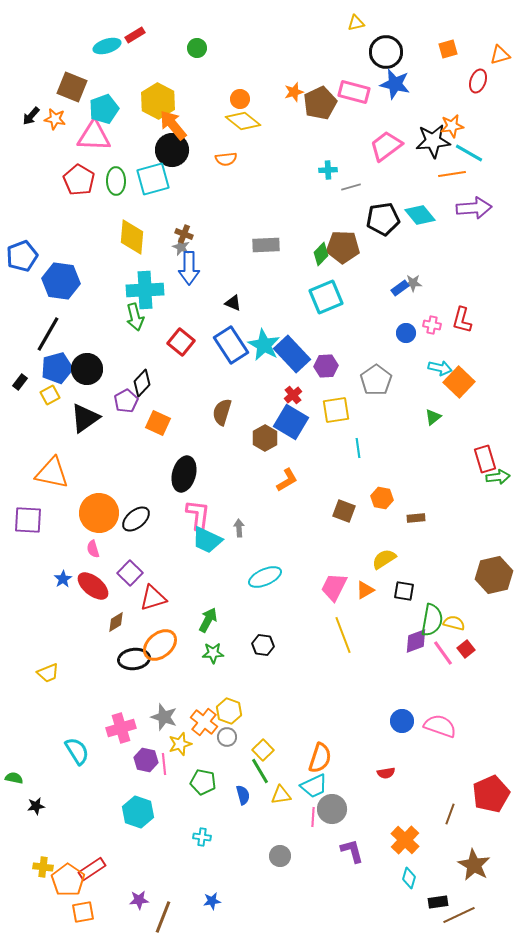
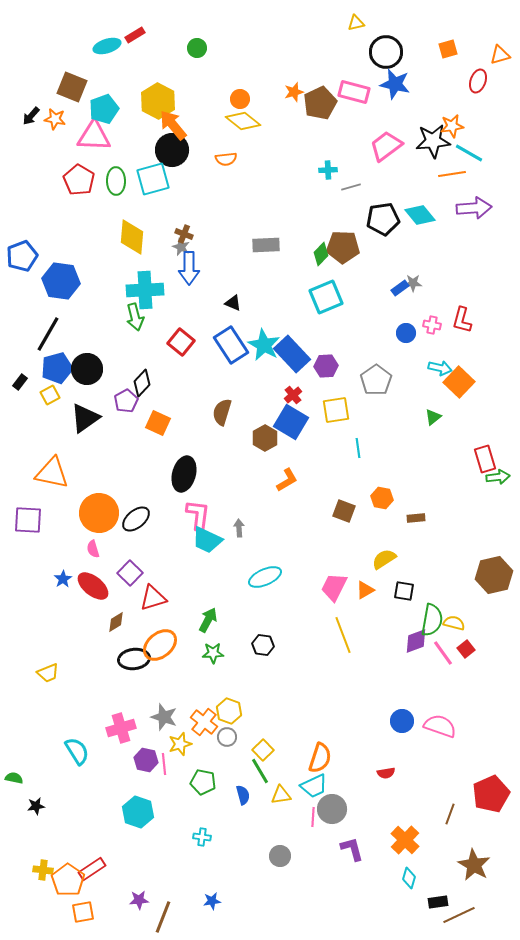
purple L-shape at (352, 851): moved 2 px up
yellow cross at (43, 867): moved 3 px down
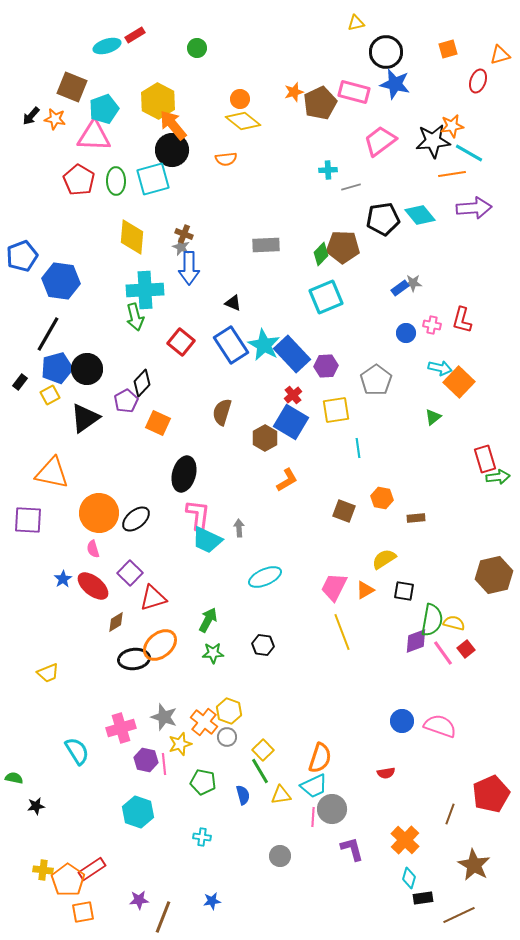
pink trapezoid at (386, 146): moved 6 px left, 5 px up
yellow line at (343, 635): moved 1 px left, 3 px up
black rectangle at (438, 902): moved 15 px left, 4 px up
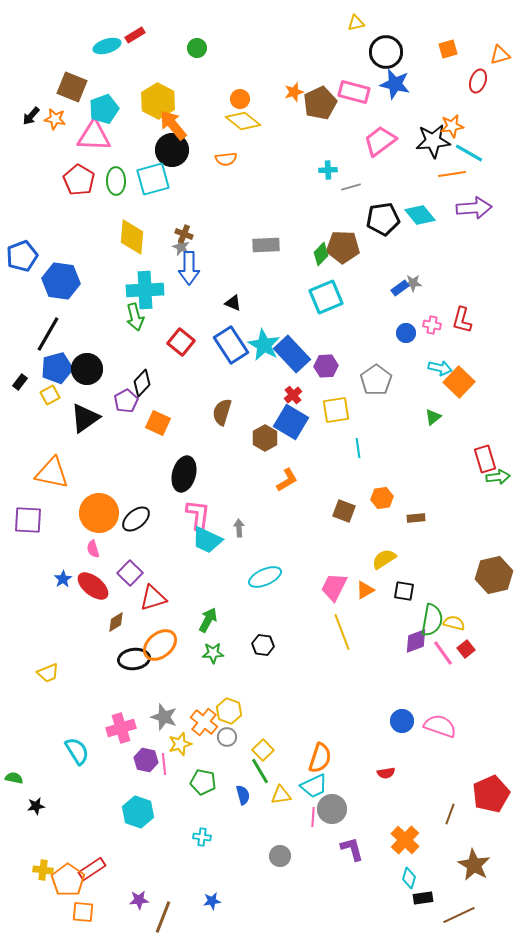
orange hexagon at (382, 498): rotated 20 degrees counterclockwise
orange square at (83, 912): rotated 15 degrees clockwise
